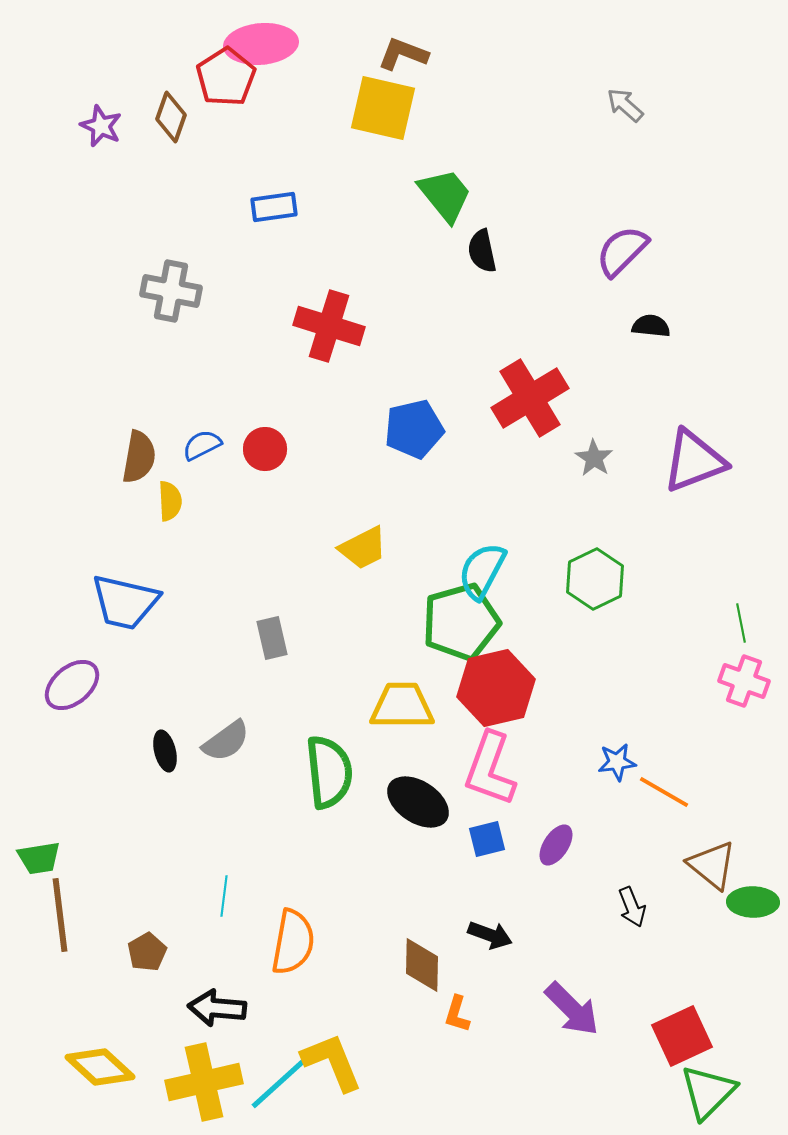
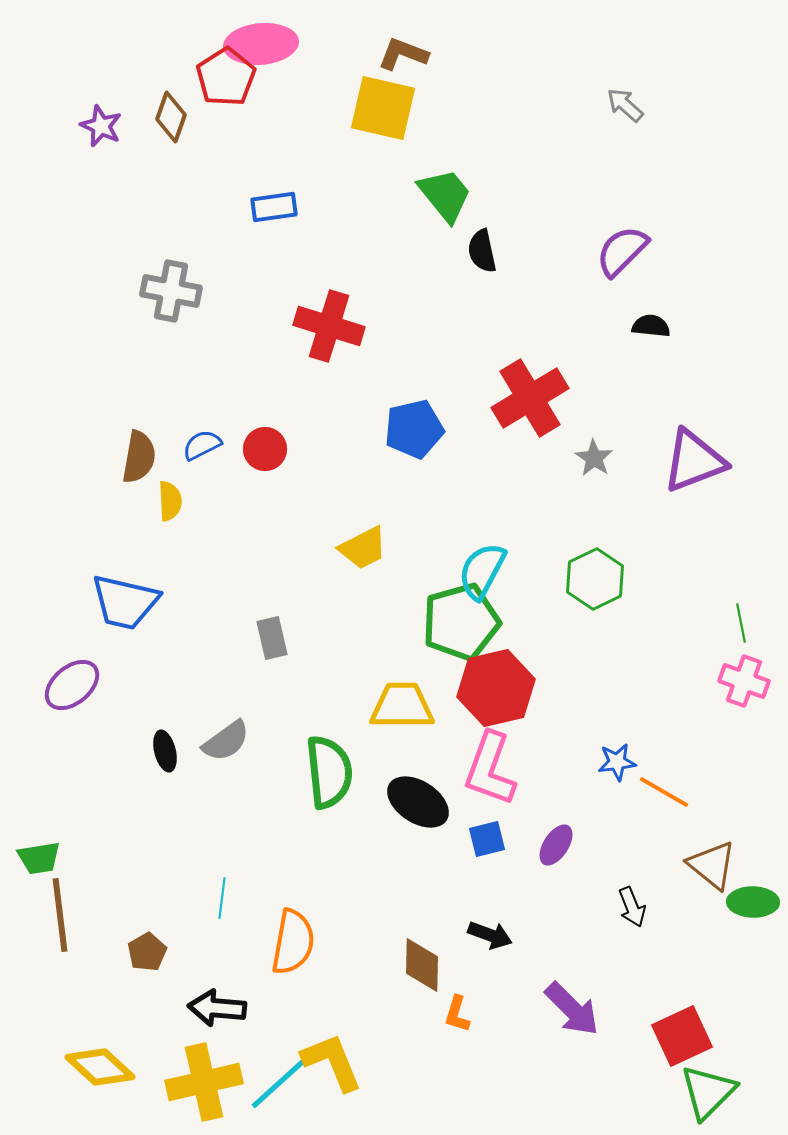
cyan line at (224, 896): moved 2 px left, 2 px down
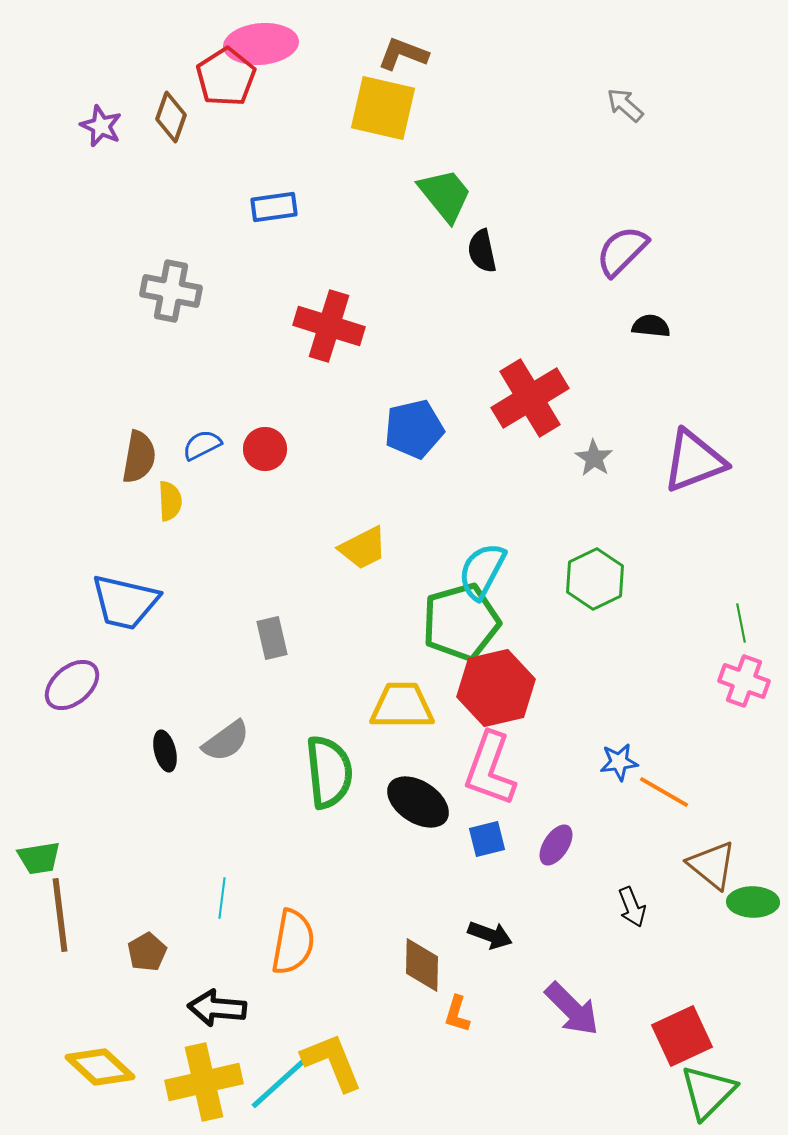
blue star at (617, 762): moved 2 px right
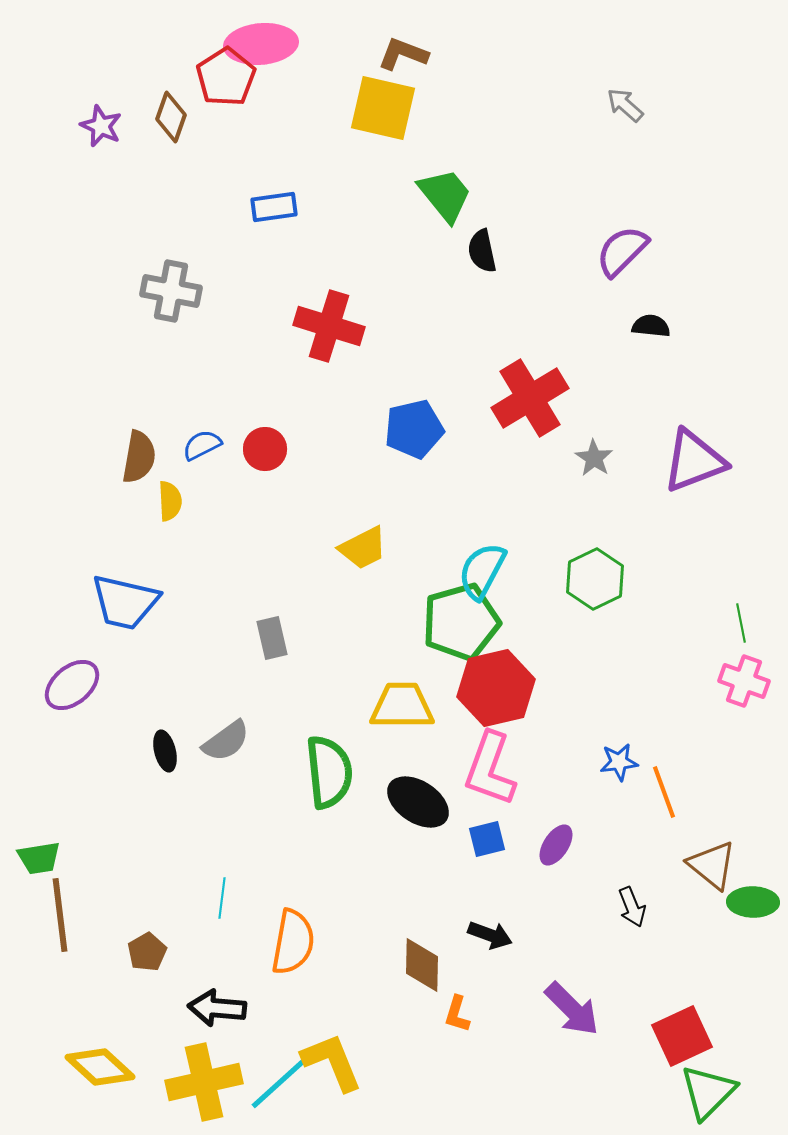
orange line at (664, 792): rotated 40 degrees clockwise
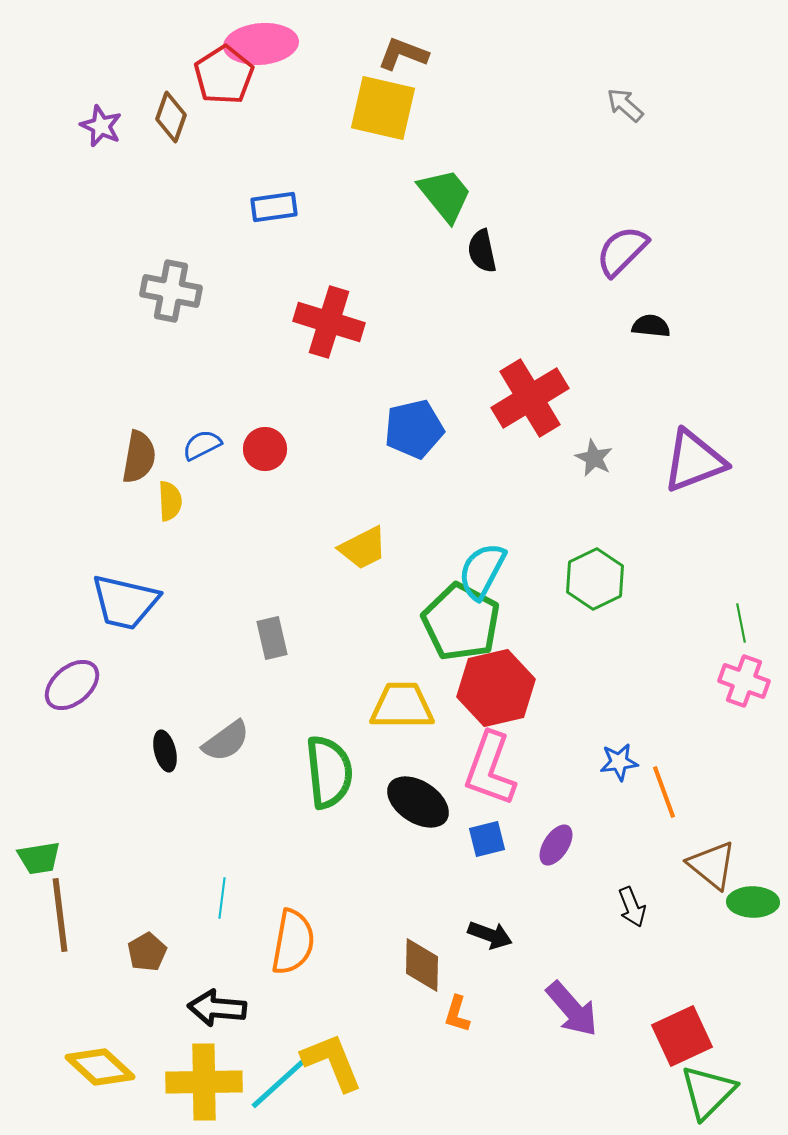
red pentagon at (226, 77): moved 2 px left, 2 px up
red cross at (329, 326): moved 4 px up
gray star at (594, 458): rotated 6 degrees counterclockwise
green pentagon at (461, 622): rotated 28 degrees counterclockwise
purple arrow at (572, 1009): rotated 4 degrees clockwise
yellow cross at (204, 1082): rotated 12 degrees clockwise
